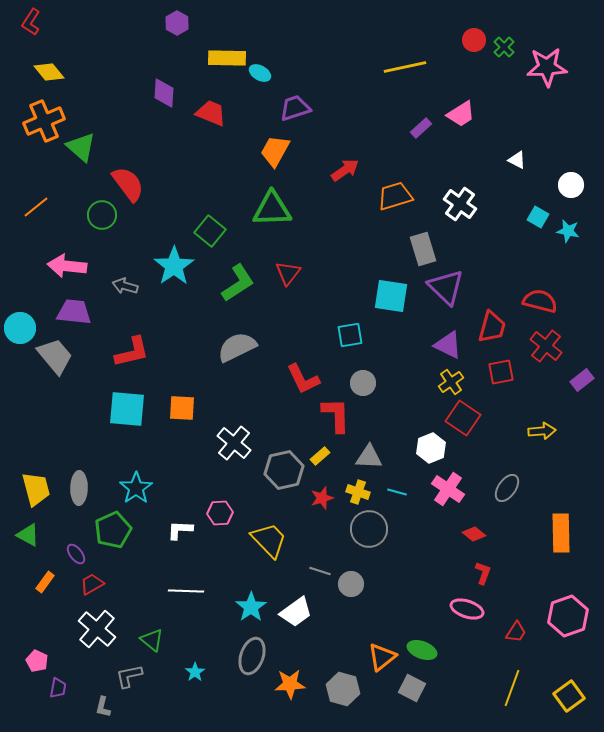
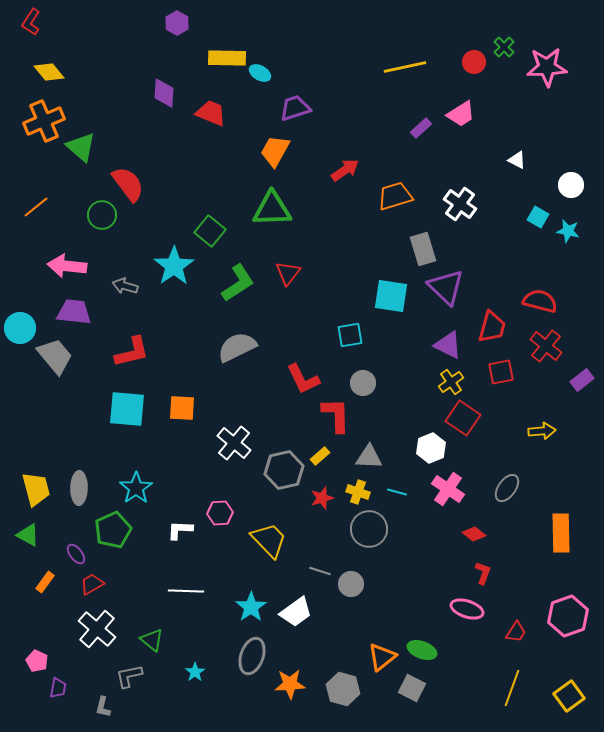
red circle at (474, 40): moved 22 px down
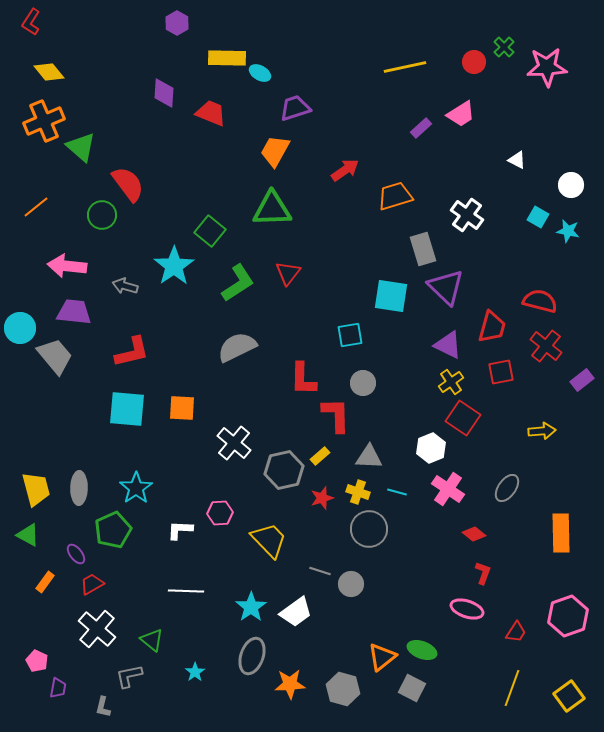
white cross at (460, 204): moved 7 px right, 11 px down
red L-shape at (303, 379): rotated 27 degrees clockwise
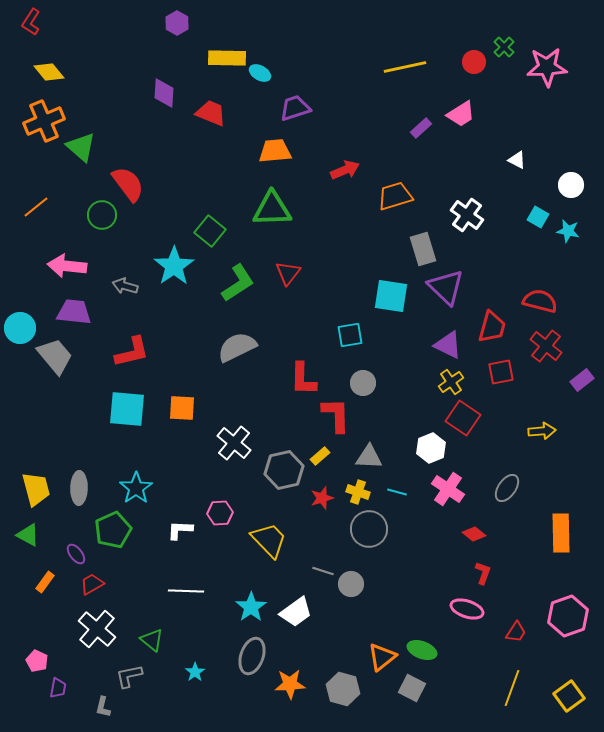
orange trapezoid at (275, 151): rotated 56 degrees clockwise
red arrow at (345, 170): rotated 12 degrees clockwise
gray line at (320, 571): moved 3 px right
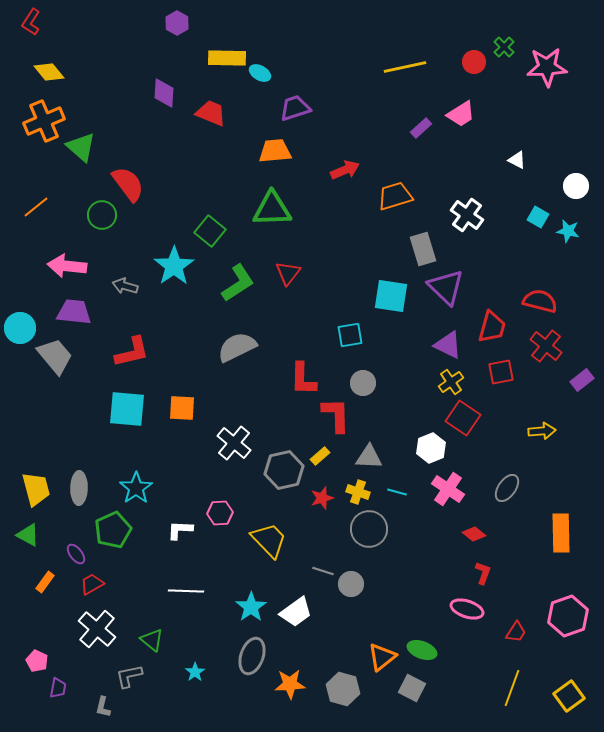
white circle at (571, 185): moved 5 px right, 1 px down
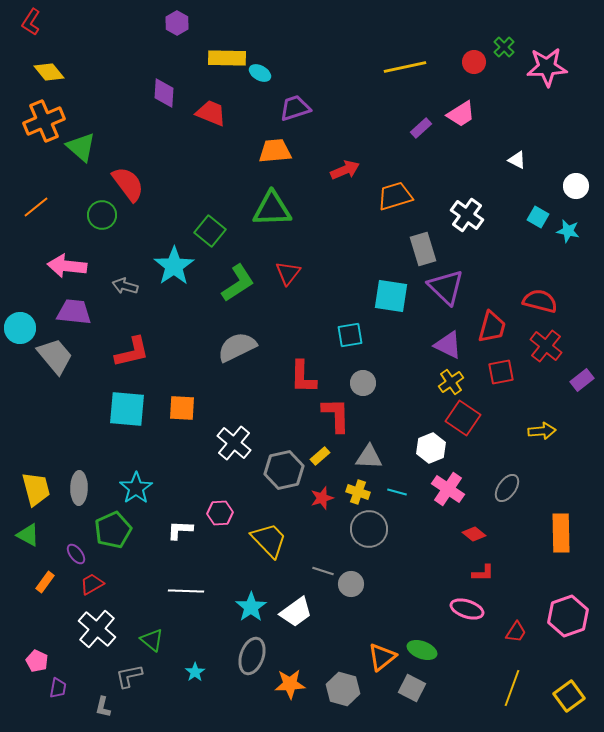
red L-shape at (303, 379): moved 2 px up
red L-shape at (483, 573): rotated 70 degrees clockwise
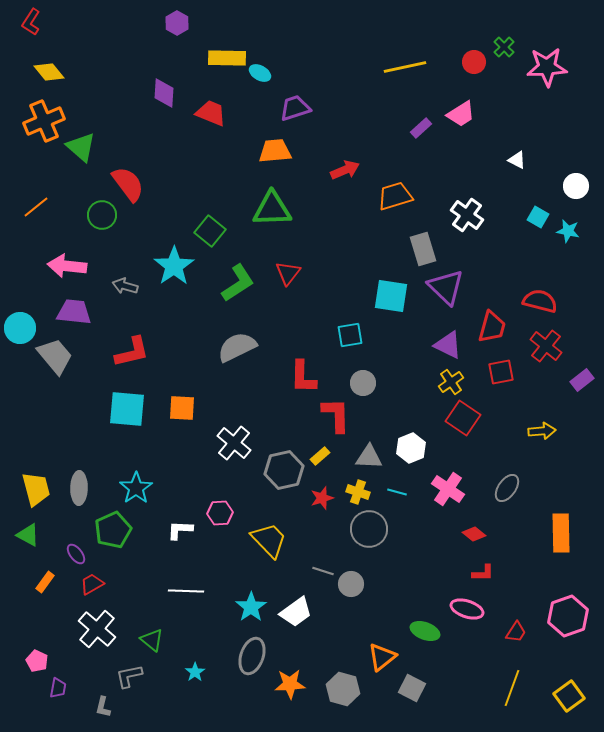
white hexagon at (431, 448): moved 20 px left
green ellipse at (422, 650): moved 3 px right, 19 px up
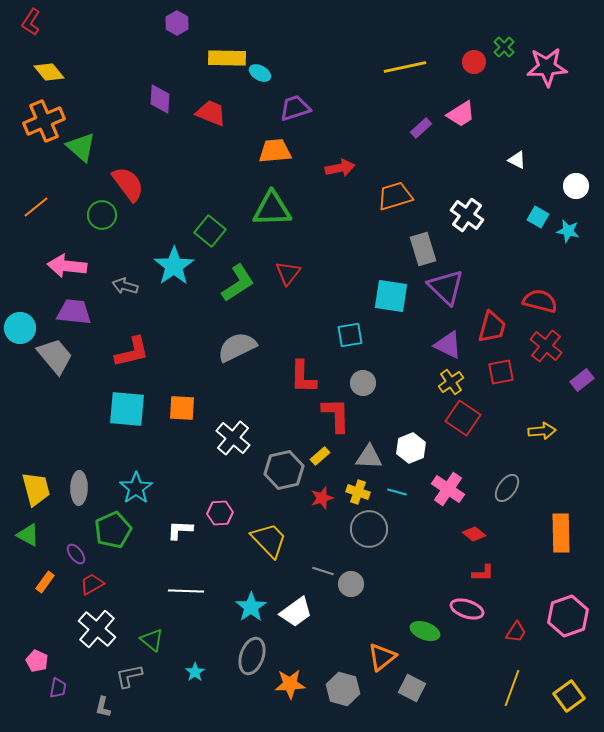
purple diamond at (164, 93): moved 4 px left, 6 px down
red arrow at (345, 170): moved 5 px left, 2 px up; rotated 12 degrees clockwise
white cross at (234, 443): moved 1 px left, 5 px up
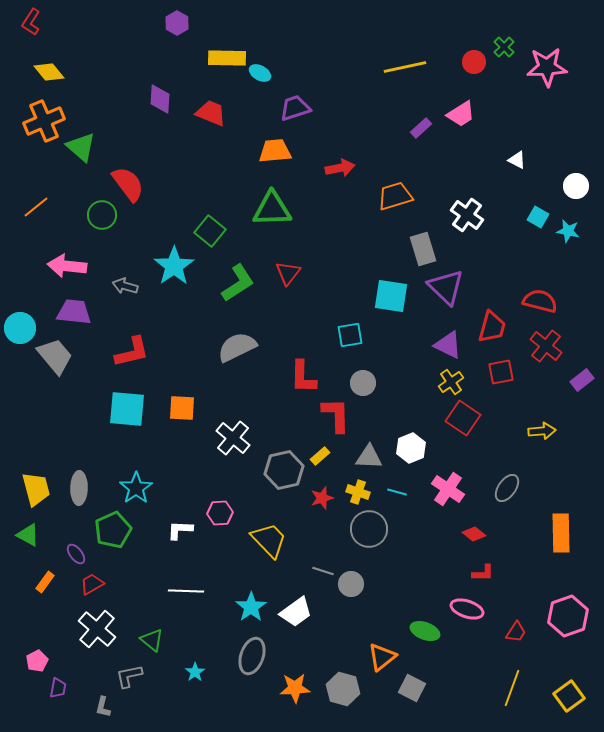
pink pentagon at (37, 661): rotated 20 degrees clockwise
orange star at (290, 684): moved 5 px right, 4 px down
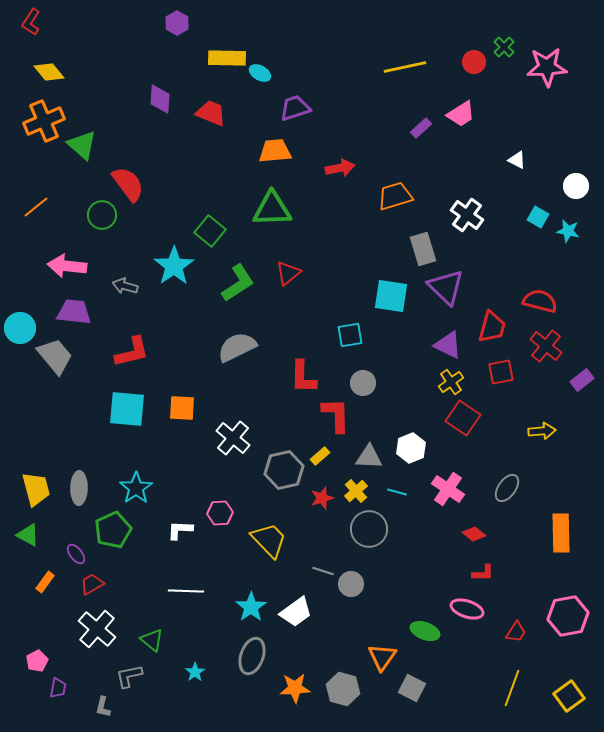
green triangle at (81, 147): moved 1 px right, 2 px up
red triangle at (288, 273): rotated 12 degrees clockwise
yellow cross at (358, 492): moved 2 px left, 1 px up; rotated 30 degrees clockwise
pink hexagon at (568, 616): rotated 9 degrees clockwise
orange triangle at (382, 657): rotated 16 degrees counterclockwise
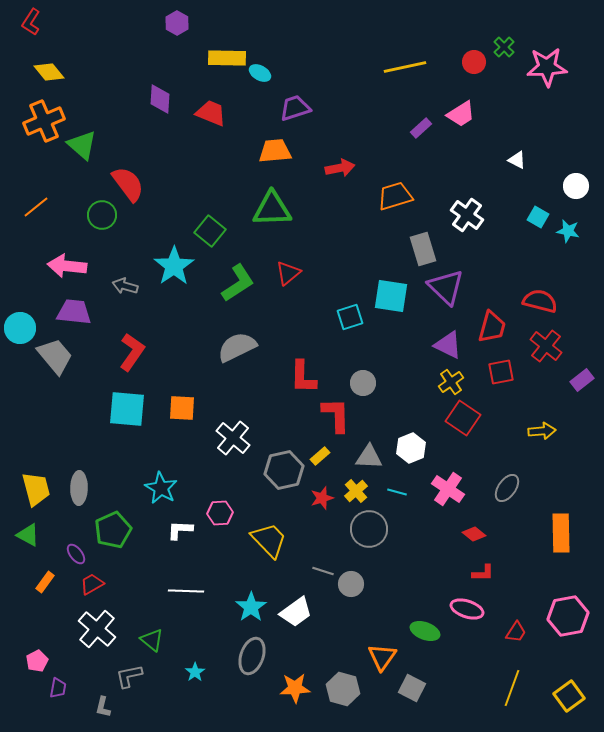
cyan square at (350, 335): moved 18 px up; rotated 8 degrees counterclockwise
red L-shape at (132, 352): rotated 42 degrees counterclockwise
cyan star at (136, 488): moved 25 px right; rotated 8 degrees counterclockwise
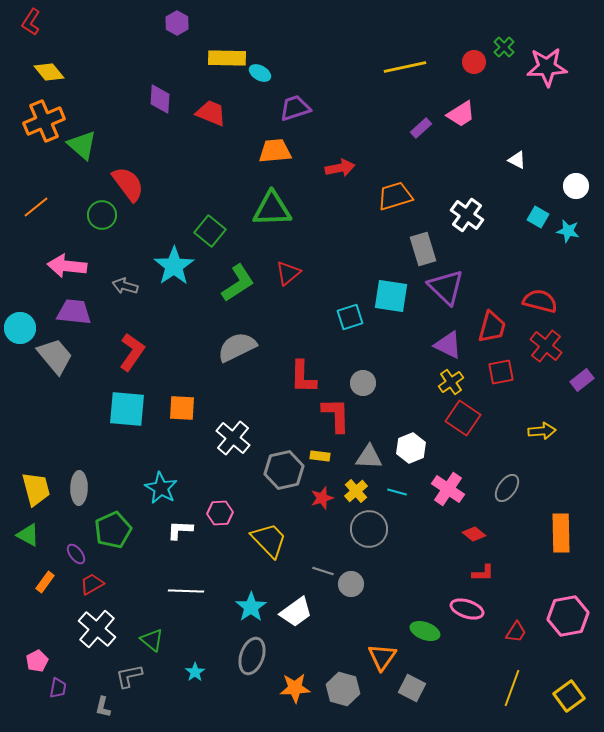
yellow rectangle at (320, 456): rotated 48 degrees clockwise
